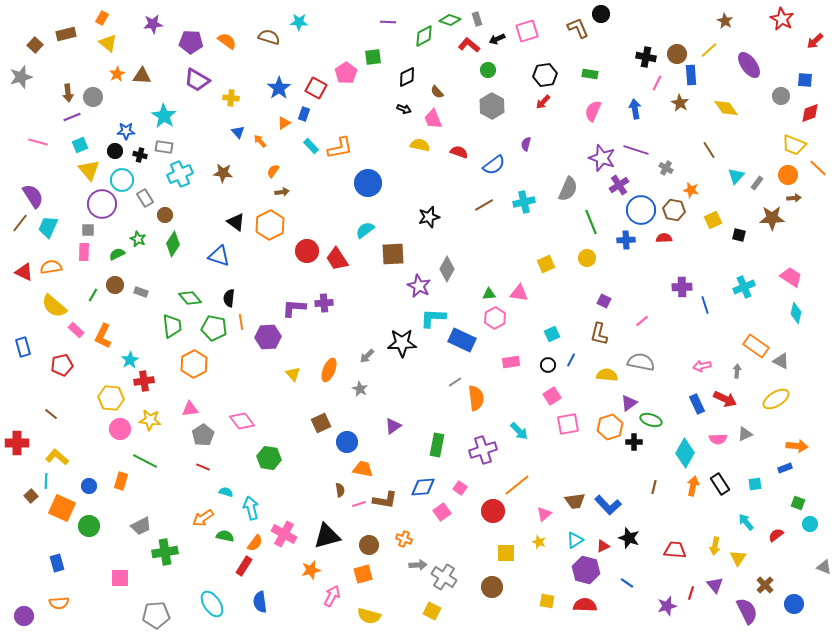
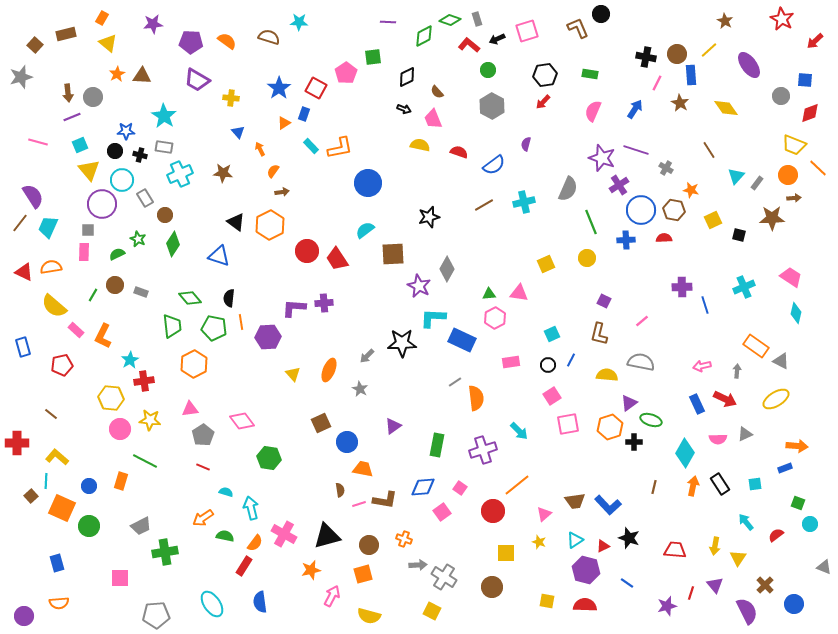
blue arrow at (635, 109): rotated 42 degrees clockwise
orange arrow at (260, 141): moved 8 px down; rotated 16 degrees clockwise
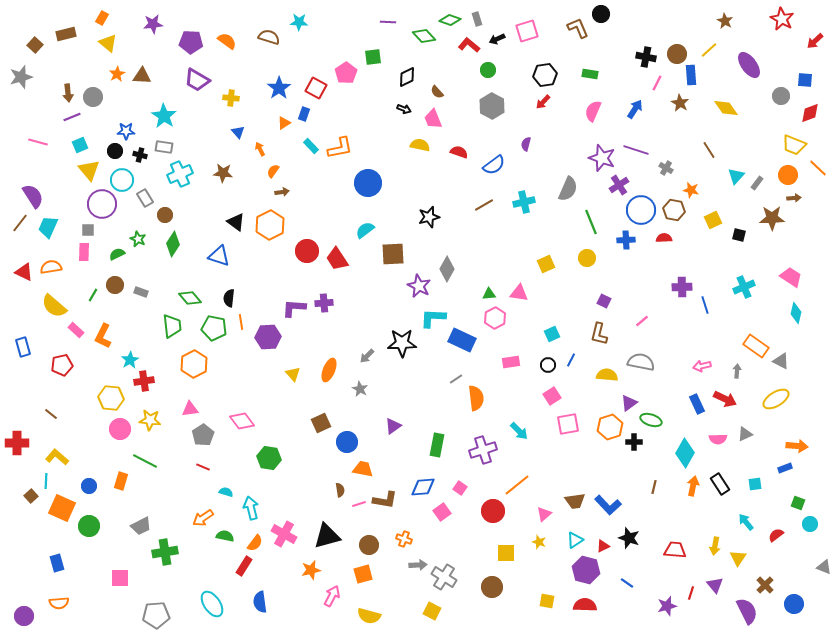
green diamond at (424, 36): rotated 75 degrees clockwise
gray line at (455, 382): moved 1 px right, 3 px up
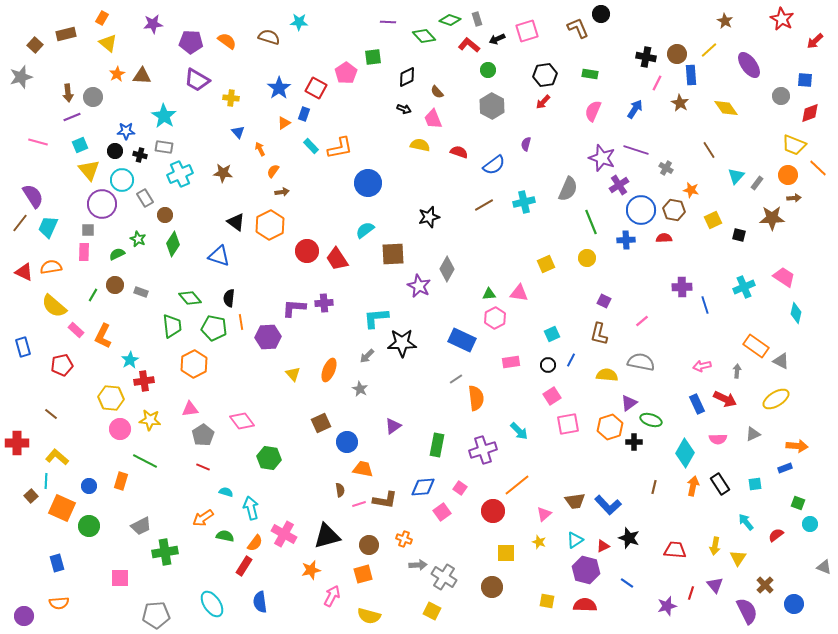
pink trapezoid at (791, 277): moved 7 px left
cyan L-shape at (433, 318): moved 57 px left; rotated 8 degrees counterclockwise
gray triangle at (745, 434): moved 8 px right
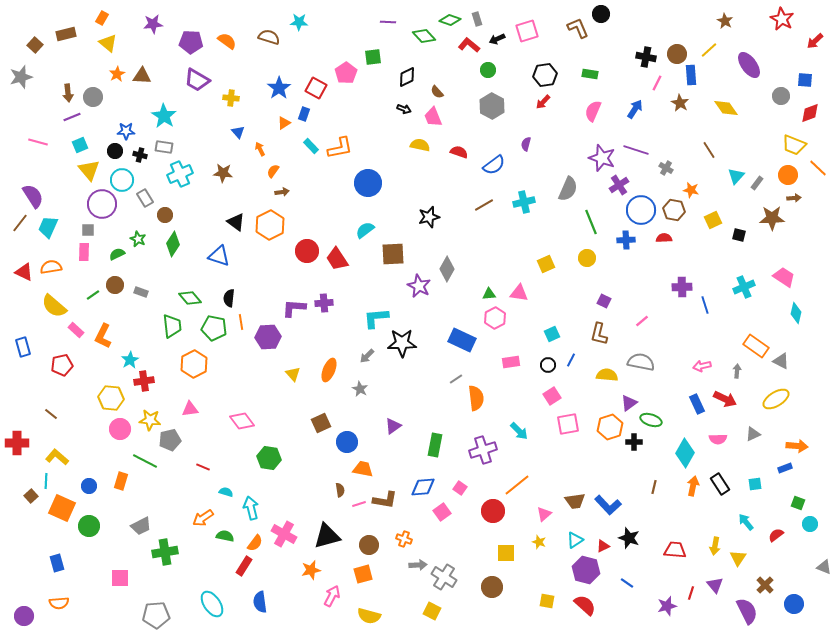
pink trapezoid at (433, 119): moved 2 px up
green line at (93, 295): rotated 24 degrees clockwise
gray pentagon at (203, 435): moved 33 px left, 5 px down; rotated 20 degrees clockwise
green rectangle at (437, 445): moved 2 px left
red semicircle at (585, 605): rotated 40 degrees clockwise
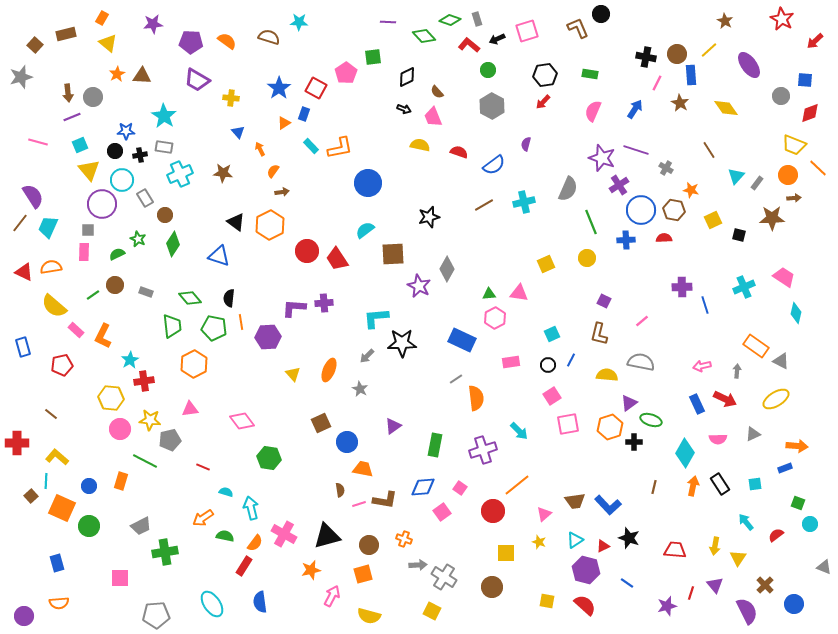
black cross at (140, 155): rotated 24 degrees counterclockwise
gray rectangle at (141, 292): moved 5 px right
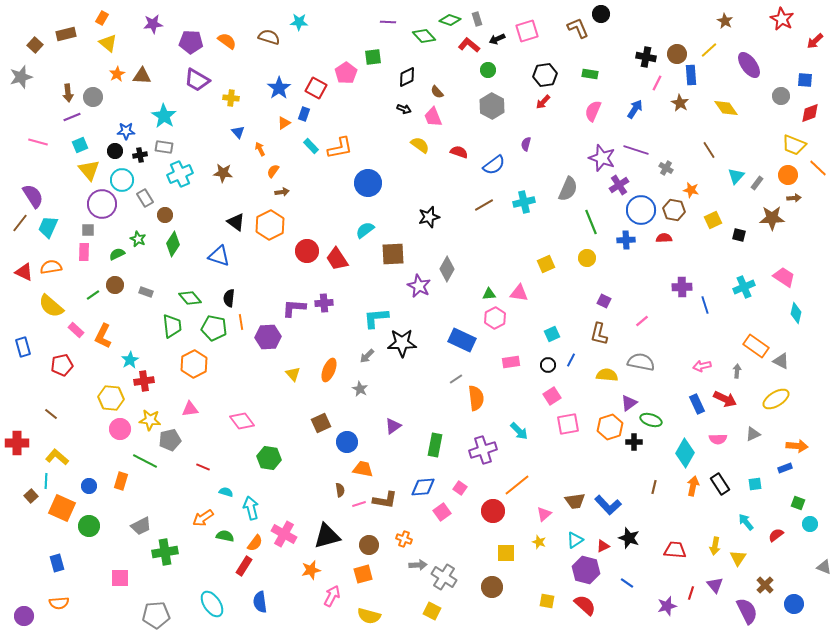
yellow semicircle at (420, 145): rotated 24 degrees clockwise
yellow semicircle at (54, 306): moved 3 px left
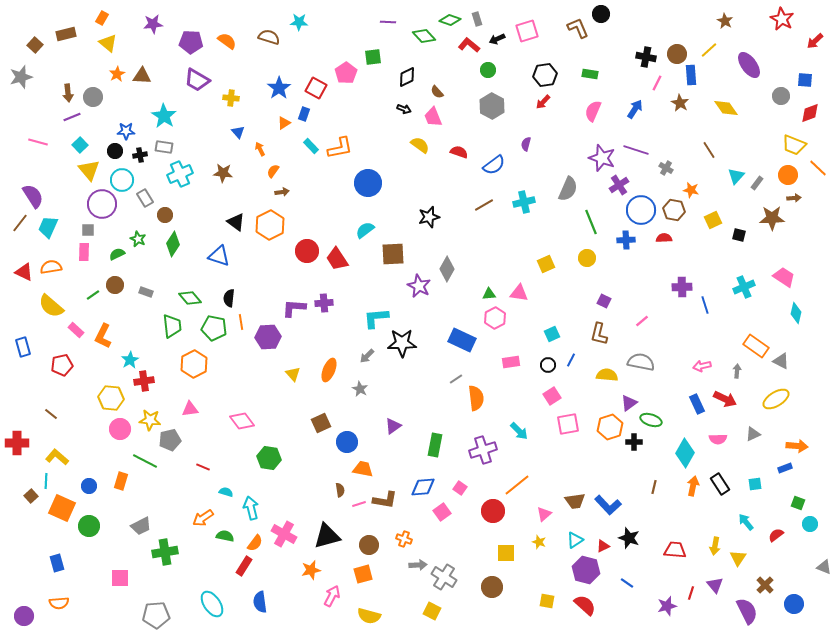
cyan square at (80, 145): rotated 21 degrees counterclockwise
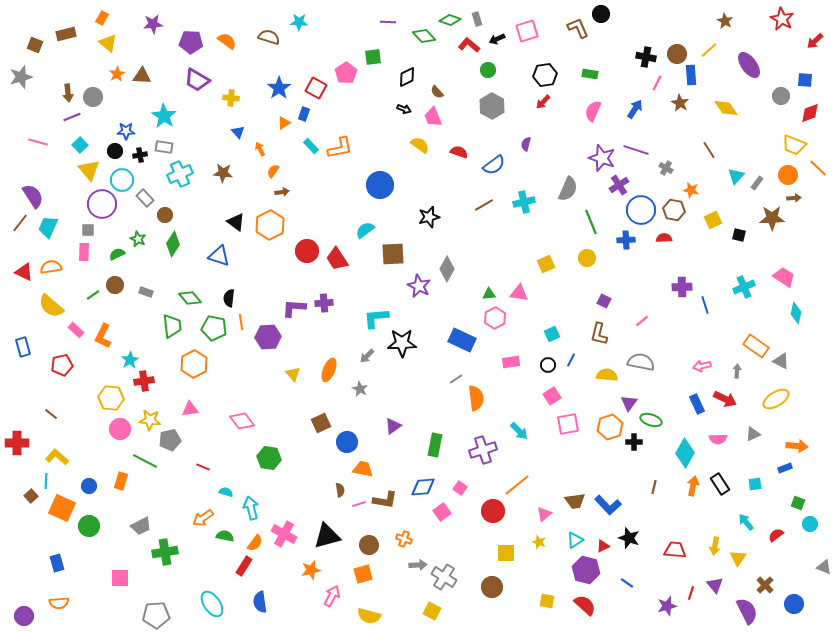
brown square at (35, 45): rotated 21 degrees counterclockwise
blue circle at (368, 183): moved 12 px right, 2 px down
gray rectangle at (145, 198): rotated 12 degrees counterclockwise
purple triangle at (629, 403): rotated 18 degrees counterclockwise
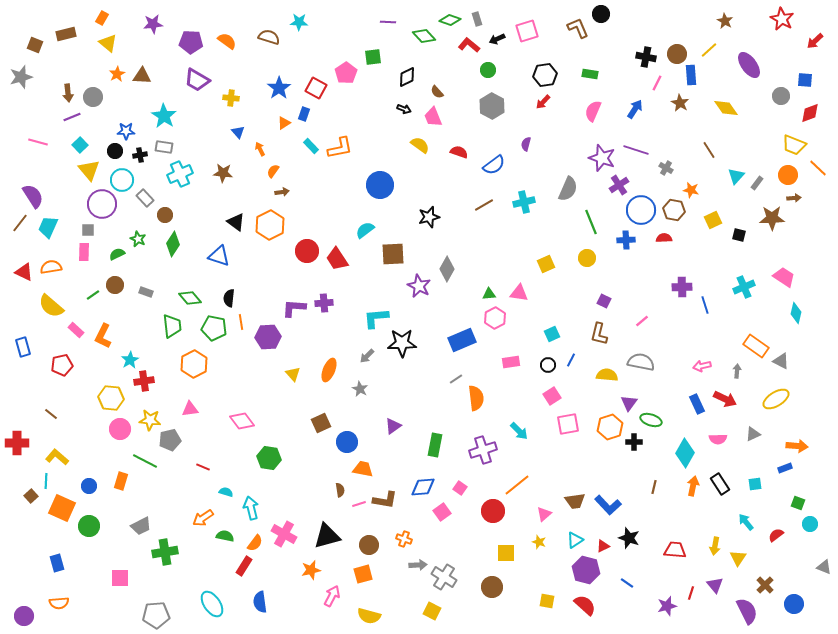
blue rectangle at (462, 340): rotated 48 degrees counterclockwise
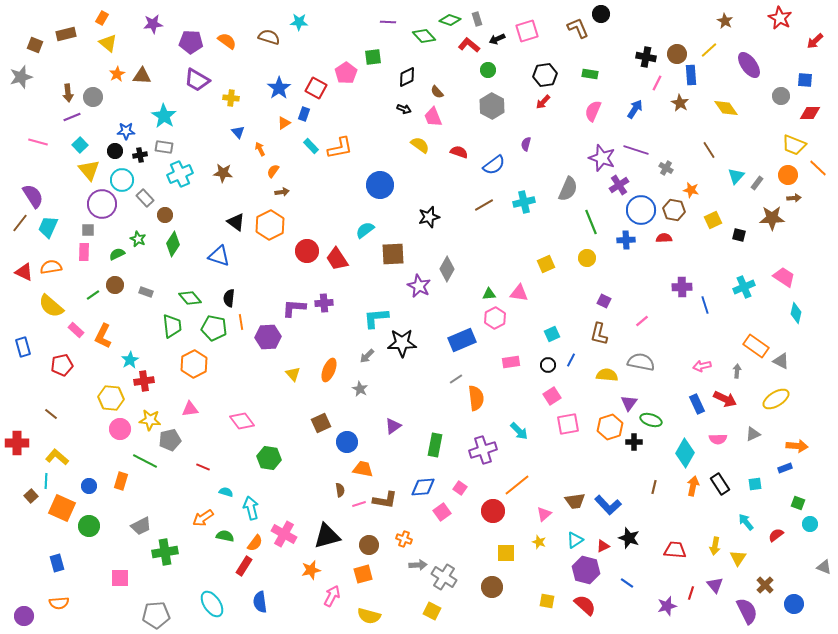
red star at (782, 19): moved 2 px left, 1 px up
red diamond at (810, 113): rotated 20 degrees clockwise
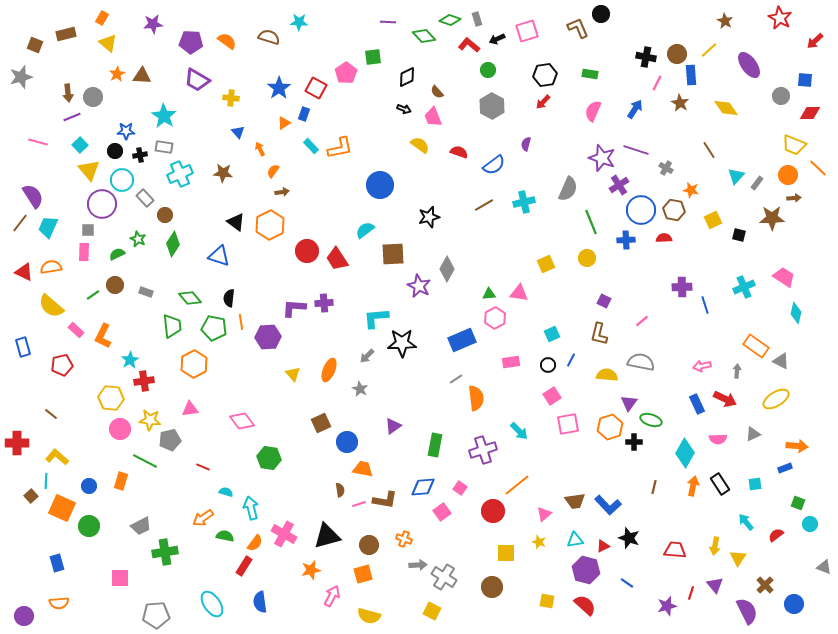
cyan triangle at (575, 540): rotated 24 degrees clockwise
